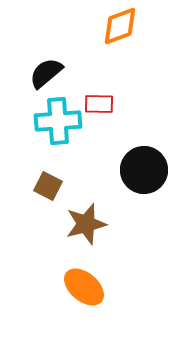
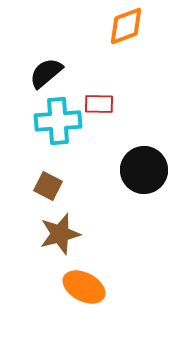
orange diamond: moved 6 px right
brown star: moved 26 px left, 10 px down
orange ellipse: rotated 12 degrees counterclockwise
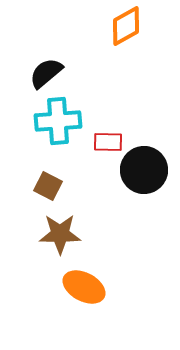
orange diamond: rotated 9 degrees counterclockwise
red rectangle: moved 9 px right, 38 px down
brown star: rotated 15 degrees clockwise
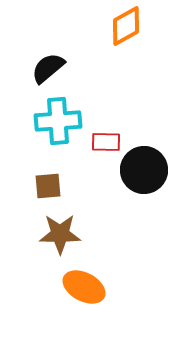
black semicircle: moved 2 px right, 5 px up
red rectangle: moved 2 px left
brown square: rotated 32 degrees counterclockwise
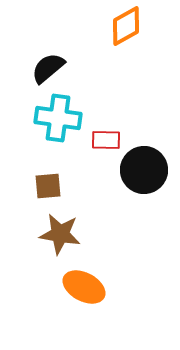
cyan cross: moved 3 px up; rotated 12 degrees clockwise
red rectangle: moved 2 px up
brown star: rotated 9 degrees clockwise
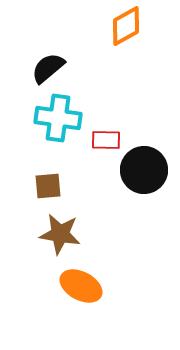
orange ellipse: moved 3 px left, 1 px up
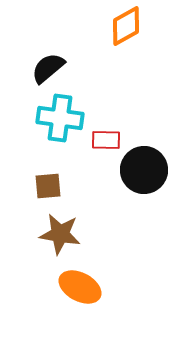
cyan cross: moved 2 px right
orange ellipse: moved 1 px left, 1 px down
